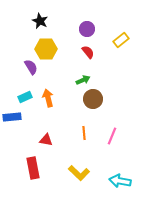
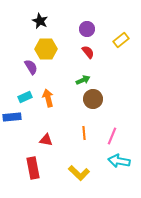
cyan arrow: moved 1 px left, 20 px up
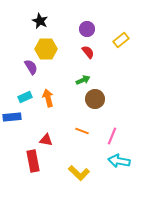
brown circle: moved 2 px right
orange line: moved 2 px left, 2 px up; rotated 64 degrees counterclockwise
red rectangle: moved 7 px up
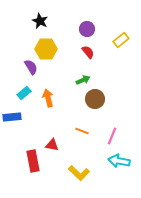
cyan rectangle: moved 1 px left, 4 px up; rotated 16 degrees counterclockwise
red triangle: moved 6 px right, 5 px down
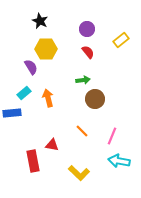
green arrow: rotated 16 degrees clockwise
blue rectangle: moved 4 px up
orange line: rotated 24 degrees clockwise
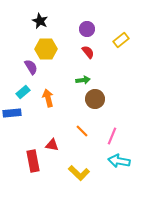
cyan rectangle: moved 1 px left, 1 px up
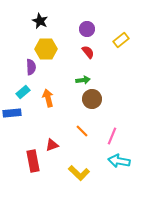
purple semicircle: rotated 28 degrees clockwise
brown circle: moved 3 px left
red triangle: rotated 32 degrees counterclockwise
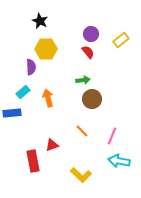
purple circle: moved 4 px right, 5 px down
yellow L-shape: moved 2 px right, 2 px down
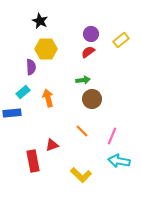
red semicircle: rotated 88 degrees counterclockwise
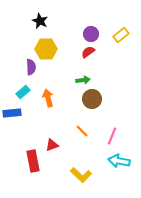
yellow rectangle: moved 5 px up
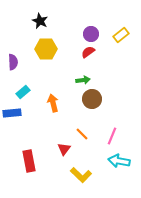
purple semicircle: moved 18 px left, 5 px up
orange arrow: moved 5 px right, 5 px down
orange line: moved 3 px down
red triangle: moved 12 px right, 4 px down; rotated 32 degrees counterclockwise
red rectangle: moved 4 px left
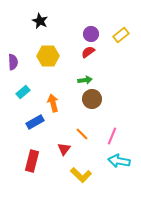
yellow hexagon: moved 2 px right, 7 px down
green arrow: moved 2 px right
blue rectangle: moved 23 px right, 9 px down; rotated 24 degrees counterclockwise
red rectangle: moved 3 px right; rotated 25 degrees clockwise
